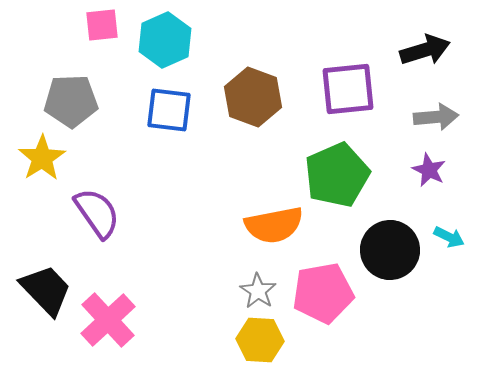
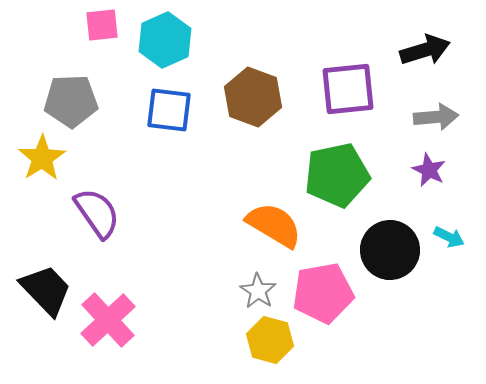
green pentagon: rotated 12 degrees clockwise
orange semicircle: rotated 138 degrees counterclockwise
yellow hexagon: moved 10 px right; rotated 12 degrees clockwise
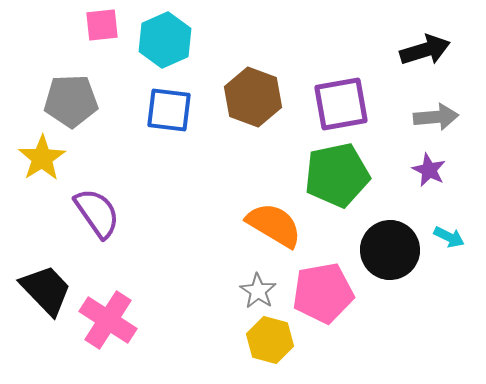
purple square: moved 7 px left, 15 px down; rotated 4 degrees counterclockwise
pink cross: rotated 14 degrees counterclockwise
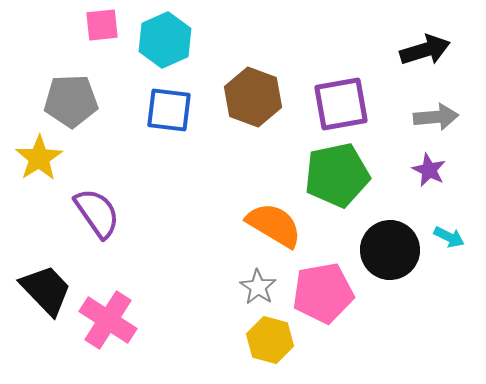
yellow star: moved 3 px left
gray star: moved 4 px up
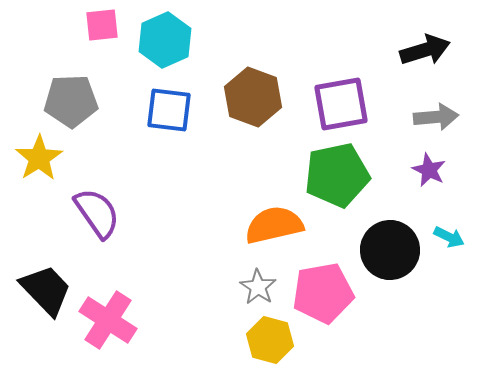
orange semicircle: rotated 44 degrees counterclockwise
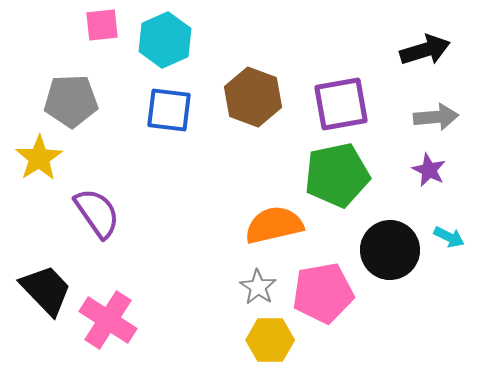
yellow hexagon: rotated 15 degrees counterclockwise
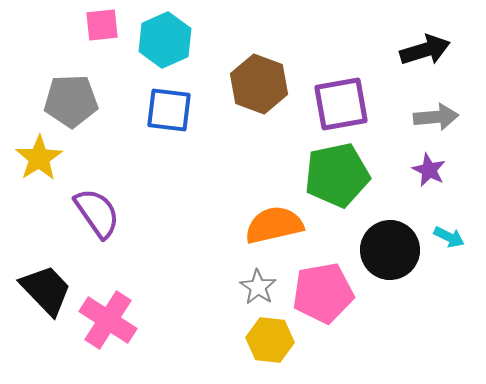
brown hexagon: moved 6 px right, 13 px up
yellow hexagon: rotated 6 degrees clockwise
